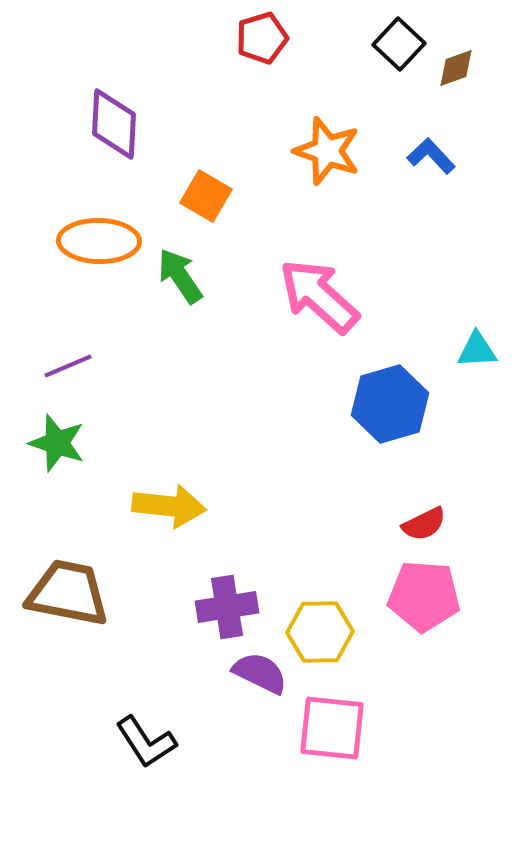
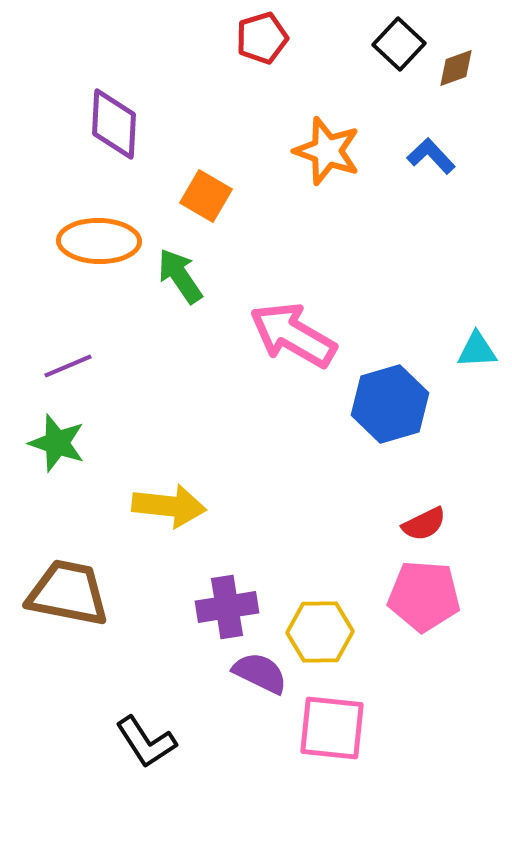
pink arrow: moved 26 px left, 39 px down; rotated 12 degrees counterclockwise
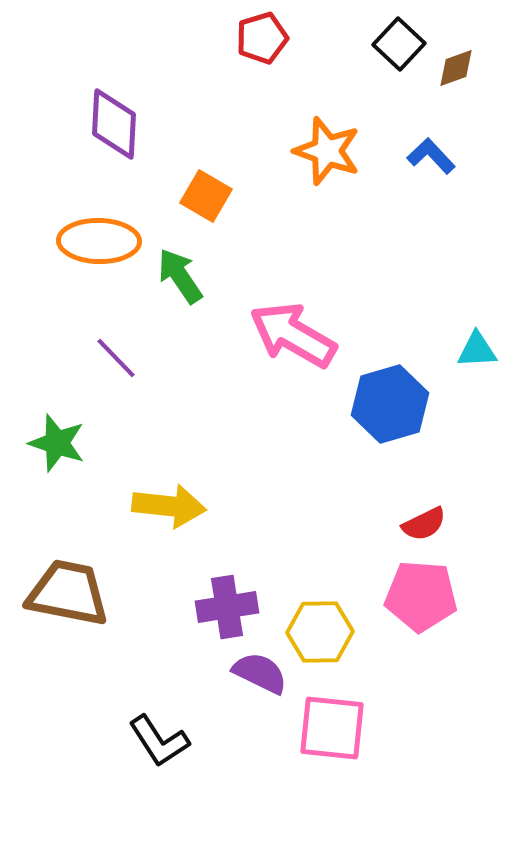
purple line: moved 48 px right, 8 px up; rotated 69 degrees clockwise
pink pentagon: moved 3 px left
black L-shape: moved 13 px right, 1 px up
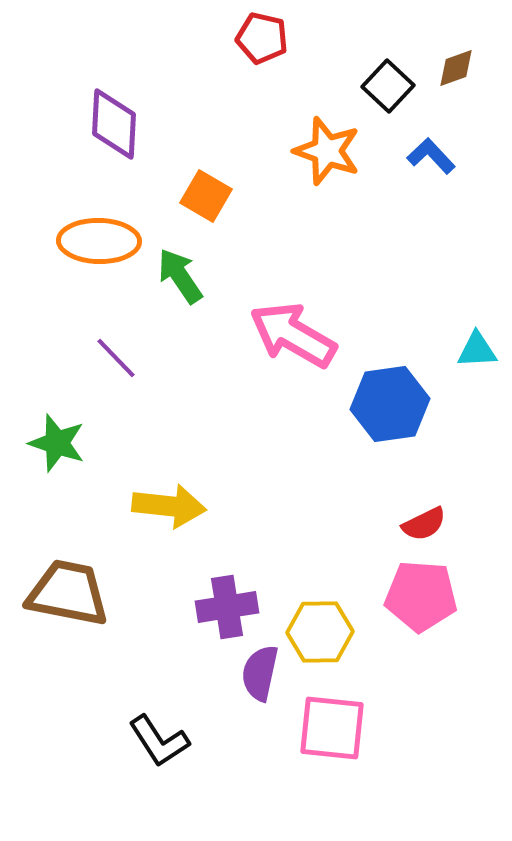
red pentagon: rotated 30 degrees clockwise
black square: moved 11 px left, 42 px down
blue hexagon: rotated 8 degrees clockwise
purple semicircle: rotated 104 degrees counterclockwise
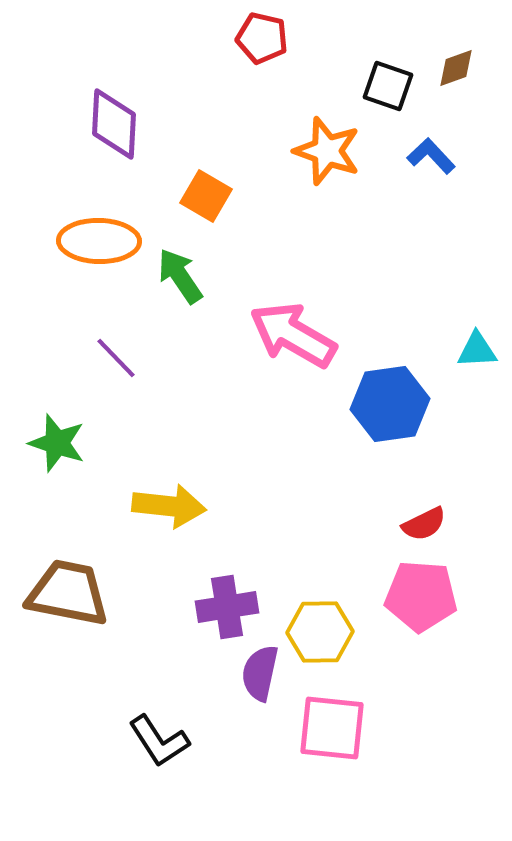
black square: rotated 24 degrees counterclockwise
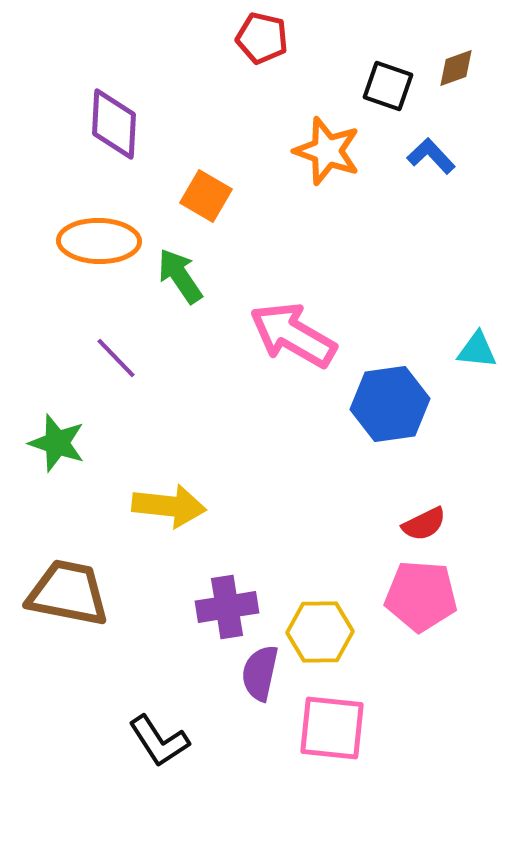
cyan triangle: rotated 9 degrees clockwise
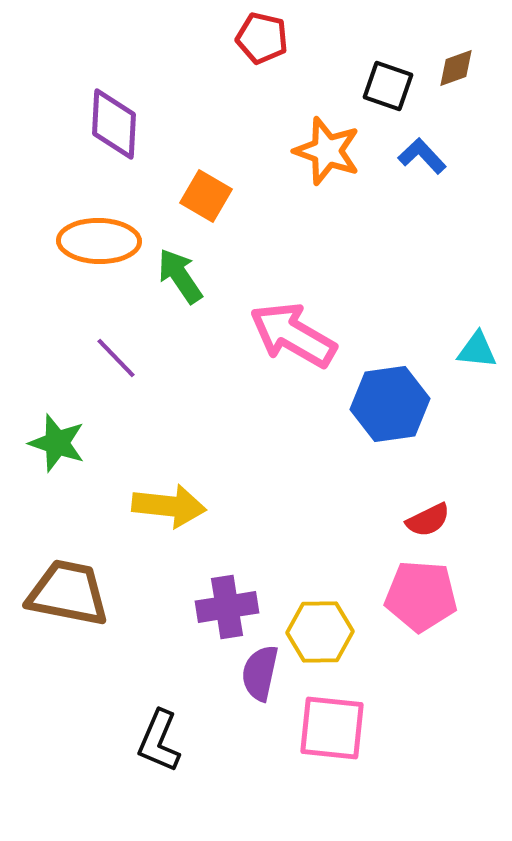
blue L-shape: moved 9 px left
red semicircle: moved 4 px right, 4 px up
black L-shape: rotated 56 degrees clockwise
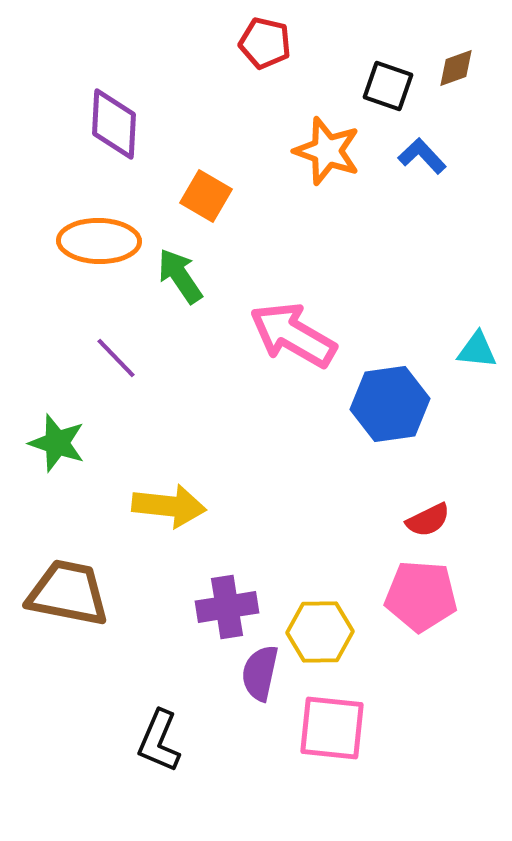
red pentagon: moved 3 px right, 5 px down
